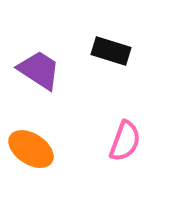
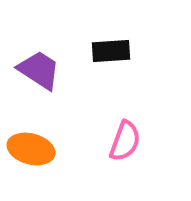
black rectangle: rotated 21 degrees counterclockwise
orange ellipse: rotated 18 degrees counterclockwise
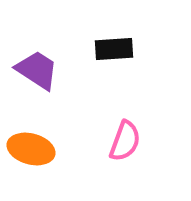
black rectangle: moved 3 px right, 2 px up
purple trapezoid: moved 2 px left
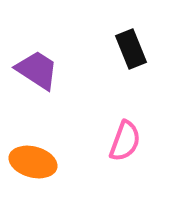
black rectangle: moved 17 px right; rotated 72 degrees clockwise
orange ellipse: moved 2 px right, 13 px down
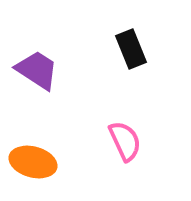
pink semicircle: rotated 45 degrees counterclockwise
